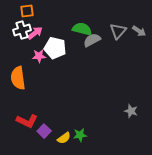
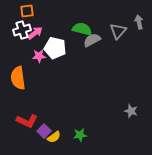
gray arrow: moved 9 px up; rotated 136 degrees counterclockwise
yellow semicircle: moved 10 px left, 1 px up
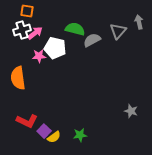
orange square: rotated 16 degrees clockwise
green semicircle: moved 7 px left
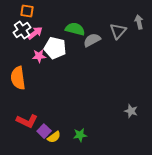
white cross: rotated 18 degrees counterclockwise
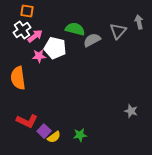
pink arrow: moved 3 px down
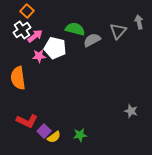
orange square: rotated 32 degrees clockwise
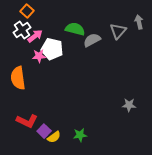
white pentagon: moved 3 px left, 1 px down
gray star: moved 2 px left, 6 px up; rotated 16 degrees counterclockwise
